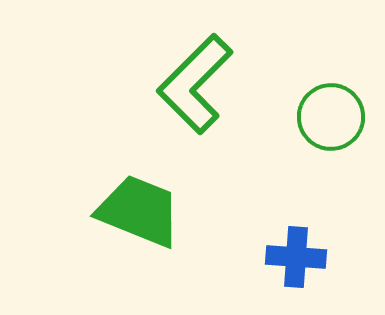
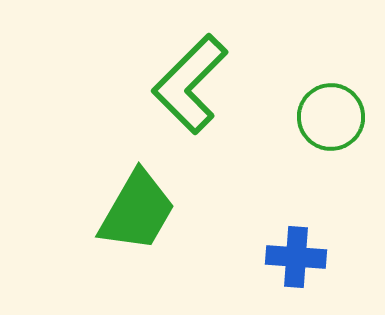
green L-shape: moved 5 px left
green trapezoid: moved 2 px left; rotated 98 degrees clockwise
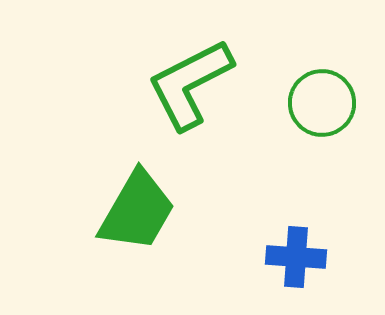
green L-shape: rotated 18 degrees clockwise
green circle: moved 9 px left, 14 px up
